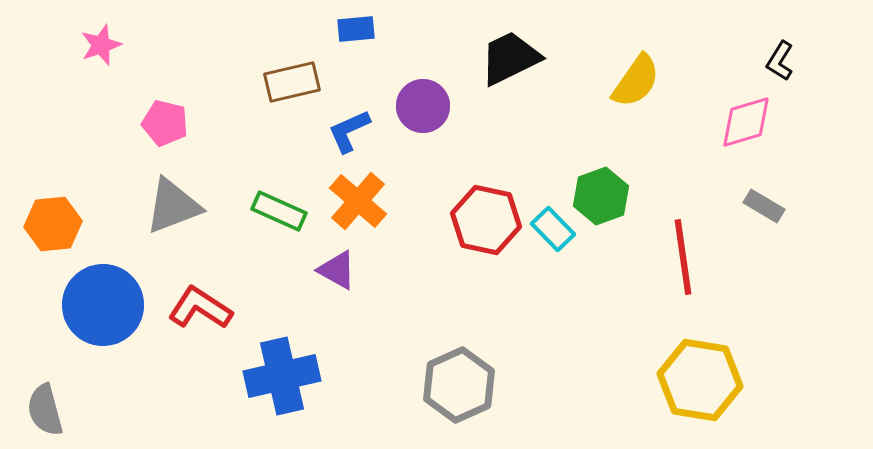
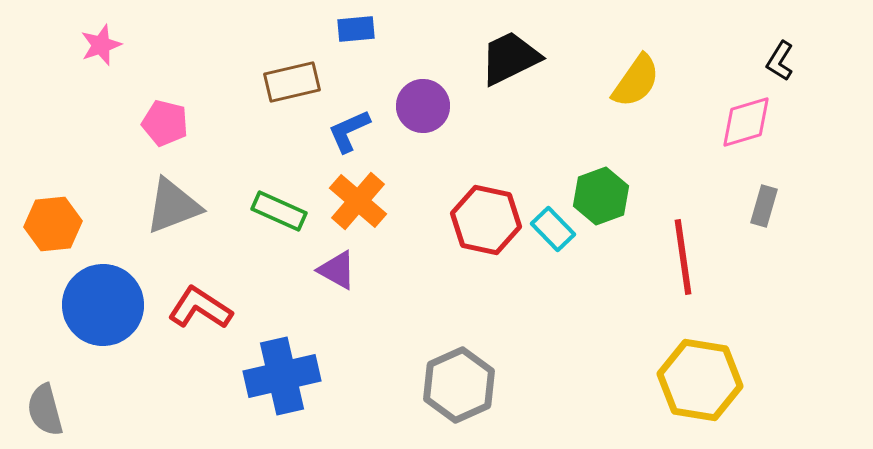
gray rectangle: rotated 75 degrees clockwise
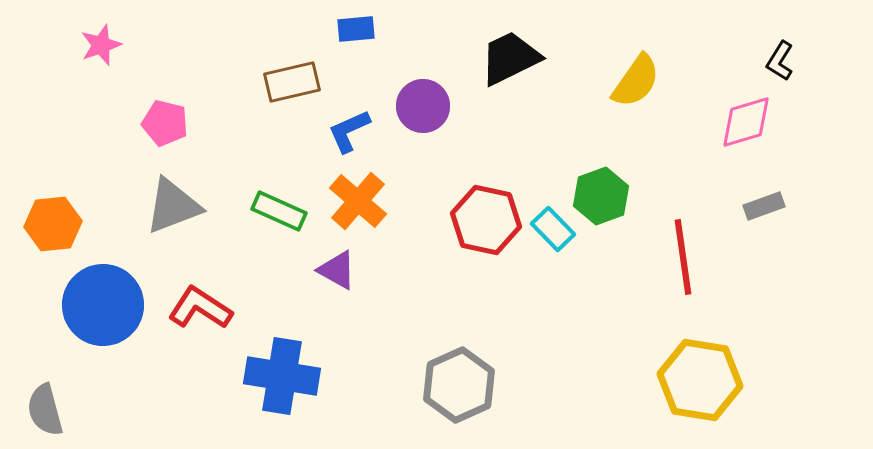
gray rectangle: rotated 54 degrees clockwise
blue cross: rotated 22 degrees clockwise
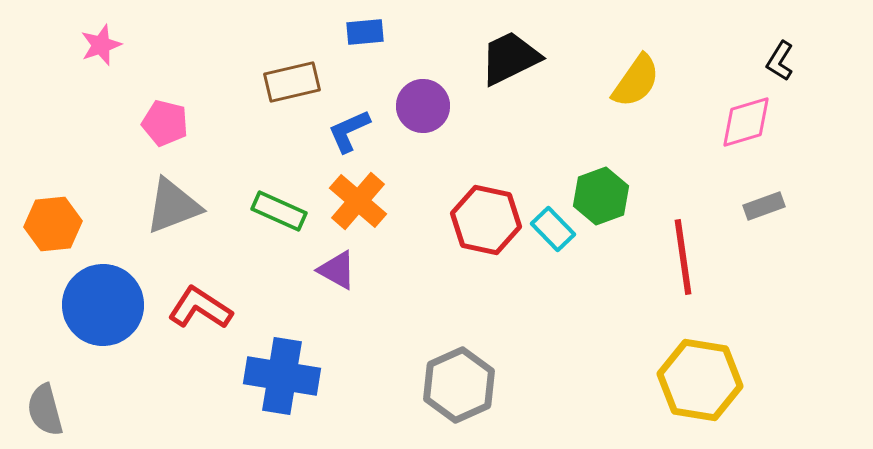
blue rectangle: moved 9 px right, 3 px down
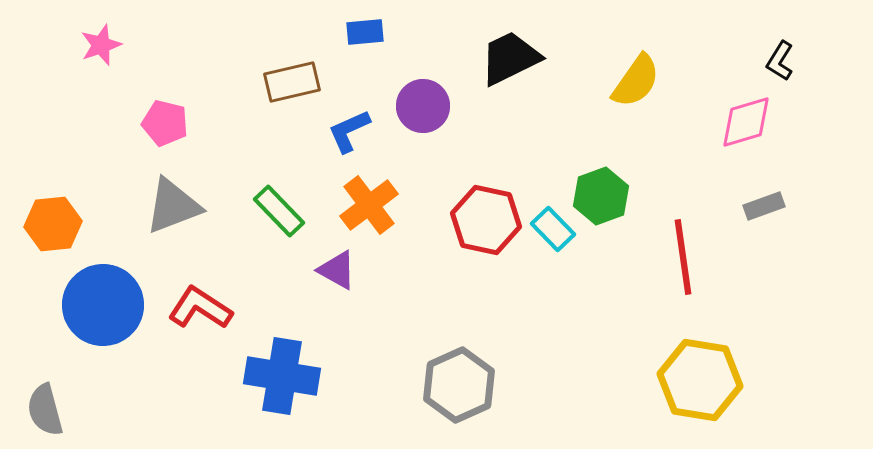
orange cross: moved 11 px right, 4 px down; rotated 12 degrees clockwise
green rectangle: rotated 22 degrees clockwise
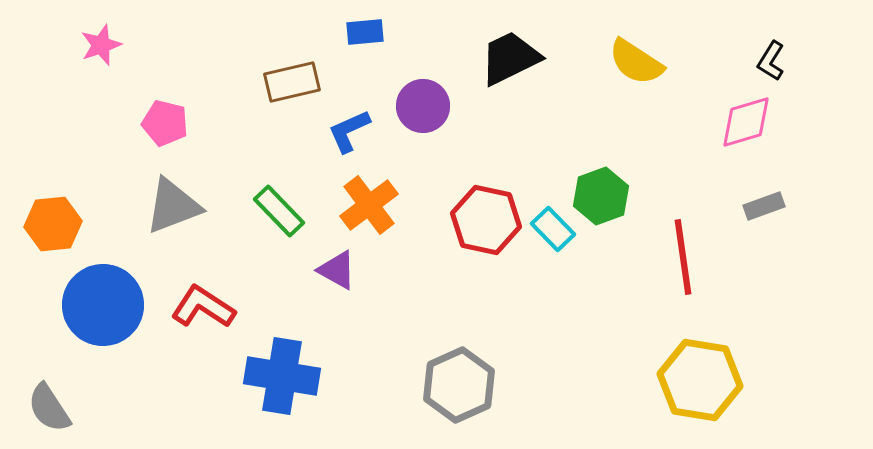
black L-shape: moved 9 px left
yellow semicircle: moved 19 px up; rotated 88 degrees clockwise
red L-shape: moved 3 px right, 1 px up
gray semicircle: moved 4 px right, 2 px up; rotated 18 degrees counterclockwise
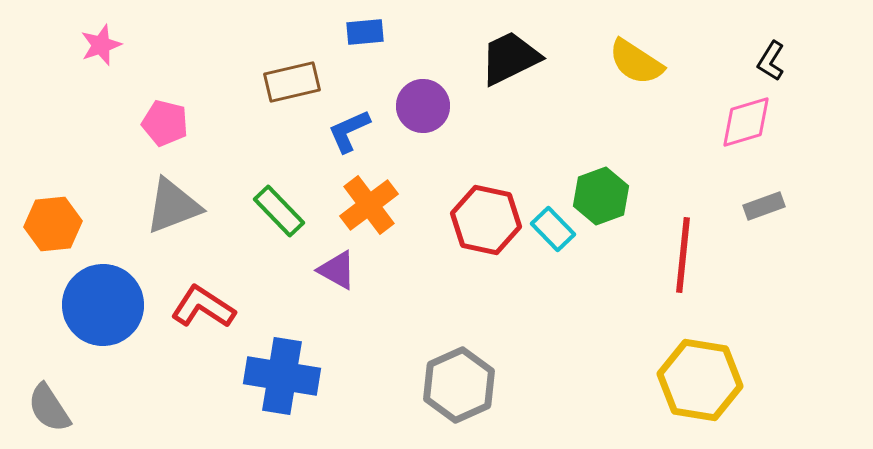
red line: moved 2 px up; rotated 14 degrees clockwise
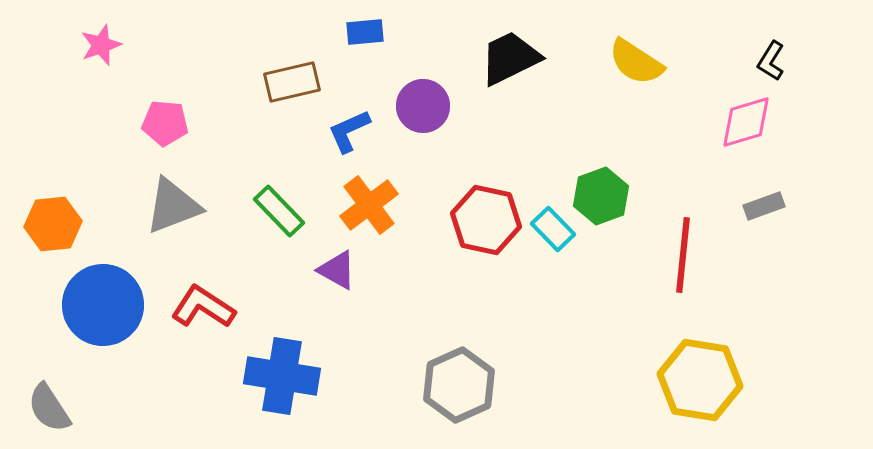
pink pentagon: rotated 9 degrees counterclockwise
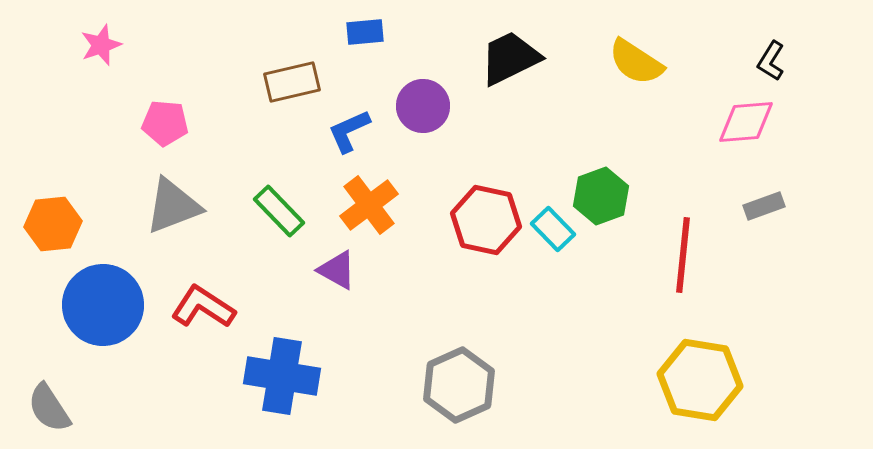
pink diamond: rotated 12 degrees clockwise
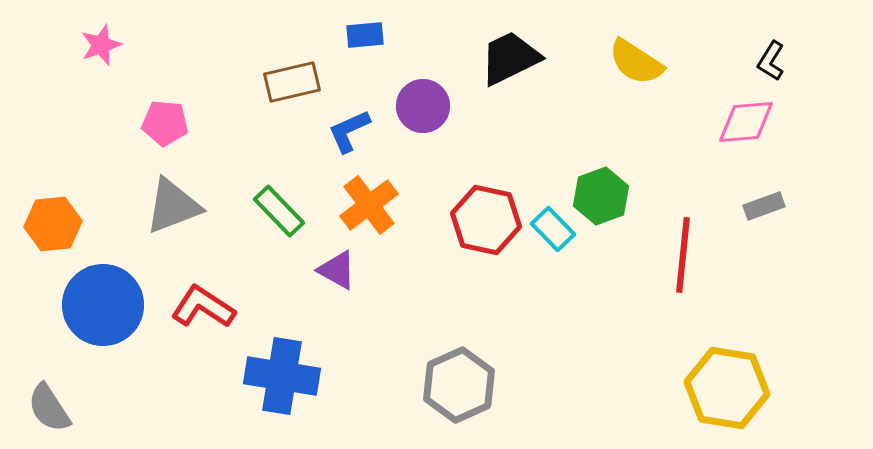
blue rectangle: moved 3 px down
yellow hexagon: moved 27 px right, 8 px down
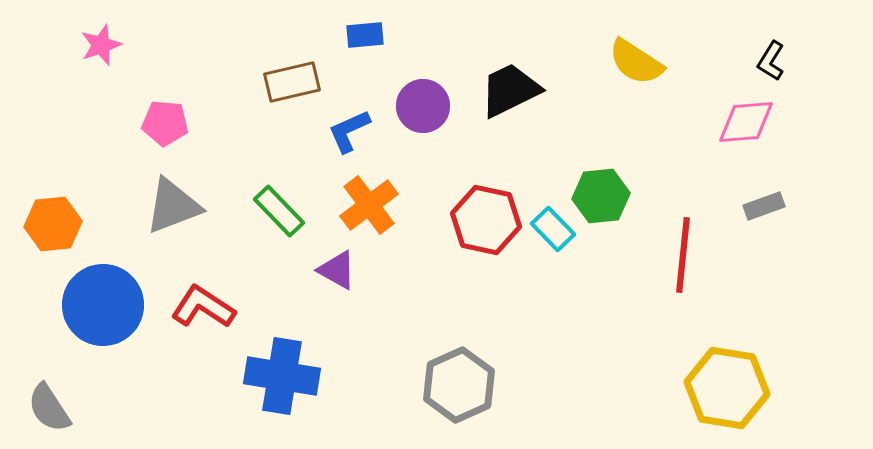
black trapezoid: moved 32 px down
green hexagon: rotated 14 degrees clockwise
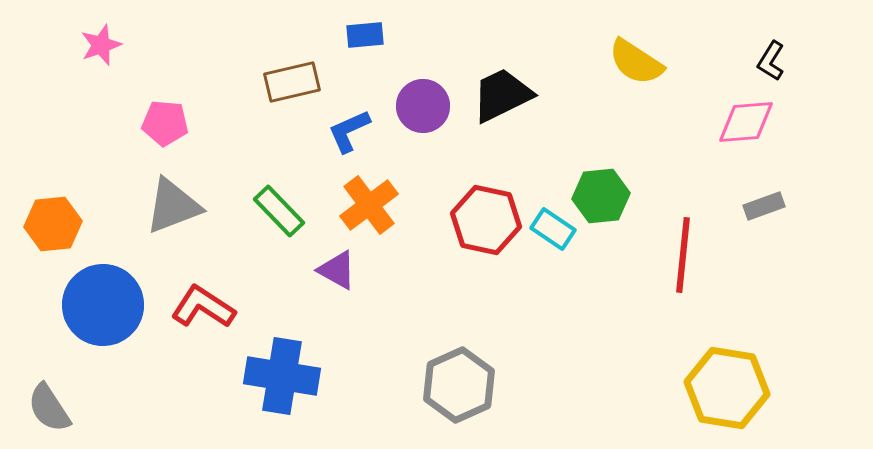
black trapezoid: moved 8 px left, 5 px down
cyan rectangle: rotated 12 degrees counterclockwise
